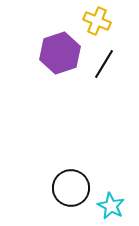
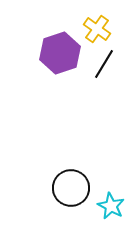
yellow cross: moved 8 px down; rotated 12 degrees clockwise
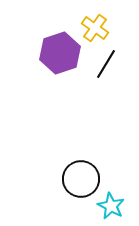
yellow cross: moved 2 px left, 1 px up
black line: moved 2 px right
black circle: moved 10 px right, 9 px up
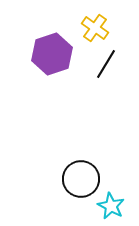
purple hexagon: moved 8 px left, 1 px down
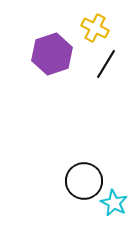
yellow cross: rotated 8 degrees counterclockwise
black circle: moved 3 px right, 2 px down
cyan star: moved 3 px right, 3 px up
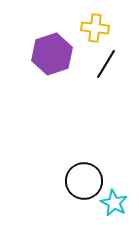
yellow cross: rotated 20 degrees counterclockwise
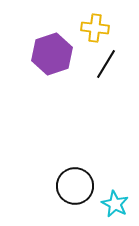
black circle: moved 9 px left, 5 px down
cyan star: moved 1 px right, 1 px down
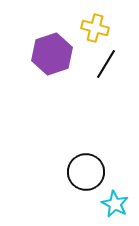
yellow cross: rotated 8 degrees clockwise
black circle: moved 11 px right, 14 px up
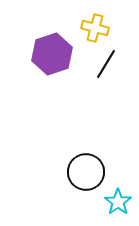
cyan star: moved 3 px right, 2 px up; rotated 8 degrees clockwise
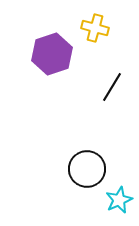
black line: moved 6 px right, 23 px down
black circle: moved 1 px right, 3 px up
cyan star: moved 1 px right, 2 px up; rotated 12 degrees clockwise
